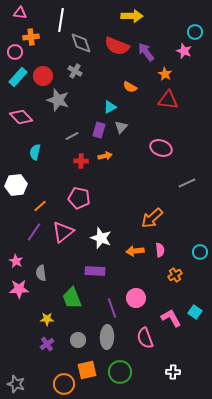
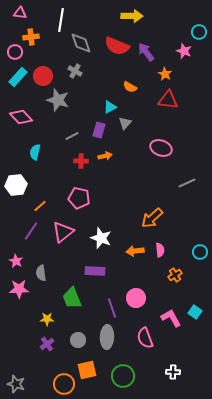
cyan circle at (195, 32): moved 4 px right
gray triangle at (121, 127): moved 4 px right, 4 px up
purple line at (34, 232): moved 3 px left, 1 px up
green circle at (120, 372): moved 3 px right, 4 px down
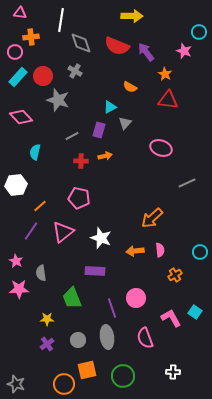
gray ellipse at (107, 337): rotated 10 degrees counterclockwise
